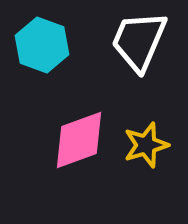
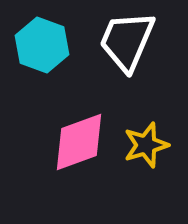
white trapezoid: moved 12 px left
pink diamond: moved 2 px down
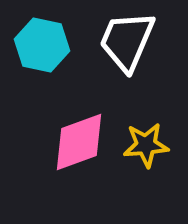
cyan hexagon: rotated 8 degrees counterclockwise
yellow star: rotated 12 degrees clockwise
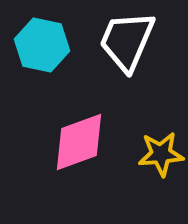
yellow star: moved 15 px right, 9 px down
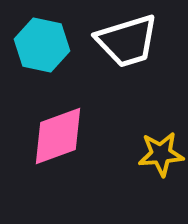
white trapezoid: rotated 130 degrees counterclockwise
pink diamond: moved 21 px left, 6 px up
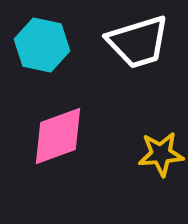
white trapezoid: moved 11 px right, 1 px down
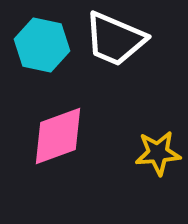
white trapezoid: moved 23 px left, 3 px up; rotated 40 degrees clockwise
yellow star: moved 3 px left, 1 px up
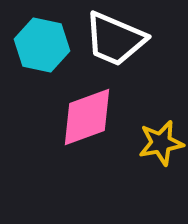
pink diamond: moved 29 px right, 19 px up
yellow star: moved 3 px right, 10 px up; rotated 6 degrees counterclockwise
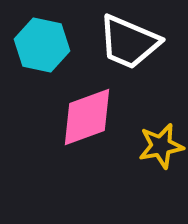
white trapezoid: moved 14 px right, 3 px down
yellow star: moved 3 px down
